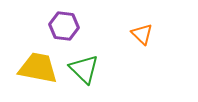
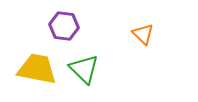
orange triangle: moved 1 px right
yellow trapezoid: moved 1 px left, 1 px down
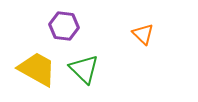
yellow trapezoid: rotated 18 degrees clockwise
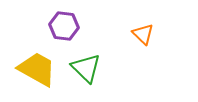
green triangle: moved 2 px right, 1 px up
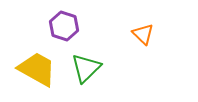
purple hexagon: rotated 12 degrees clockwise
green triangle: rotated 32 degrees clockwise
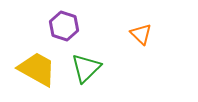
orange triangle: moved 2 px left
